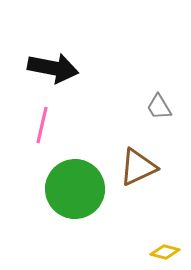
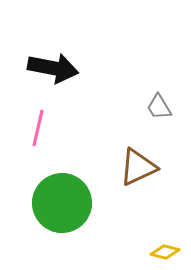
pink line: moved 4 px left, 3 px down
green circle: moved 13 px left, 14 px down
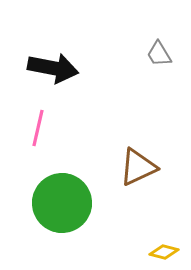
gray trapezoid: moved 53 px up
yellow diamond: moved 1 px left
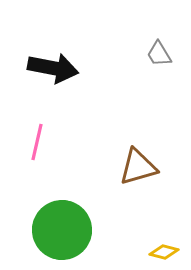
pink line: moved 1 px left, 14 px down
brown triangle: rotated 9 degrees clockwise
green circle: moved 27 px down
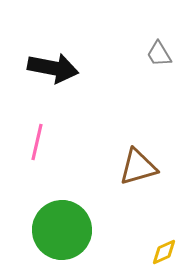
yellow diamond: rotated 40 degrees counterclockwise
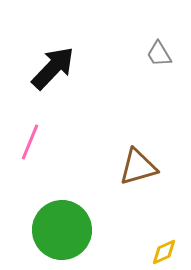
black arrow: rotated 57 degrees counterclockwise
pink line: moved 7 px left; rotated 9 degrees clockwise
